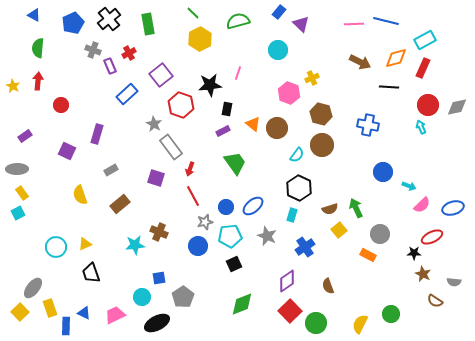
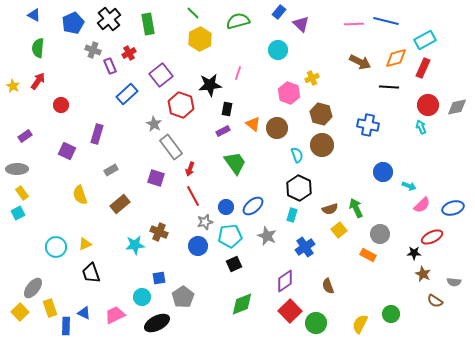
red arrow at (38, 81): rotated 30 degrees clockwise
cyan semicircle at (297, 155): rotated 56 degrees counterclockwise
purple diamond at (287, 281): moved 2 px left
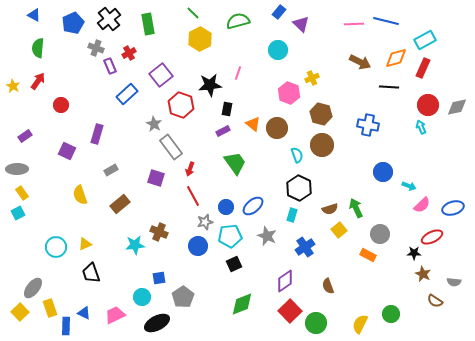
gray cross at (93, 50): moved 3 px right, 2 px up
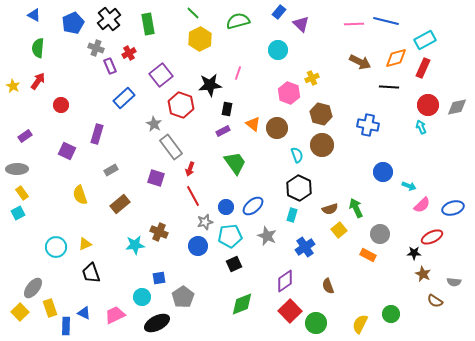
blue rectangle at (127, 94): moved 3 px left, 4 px down
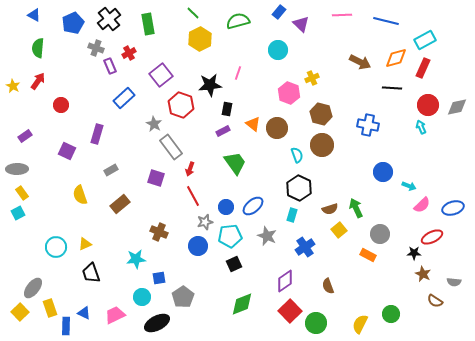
pink line at (354, 24): moved 12 px left, 9 px up
black line at (389, 87): moved 3 px right, 1 px down
cyan star at (135, 245): moved 1 px right, 14 px down
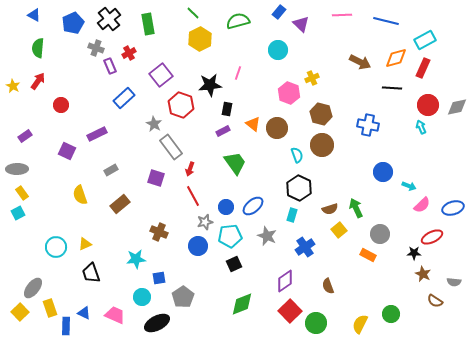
purple rectangle at (97, 134): rotated 48 degrees clockwise
pink trapezoid at (115, 315): rotated 50 degrees clockwise
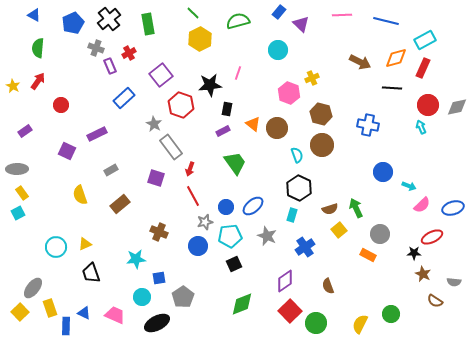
purple rectangle at (25, 136): moved 5 px up
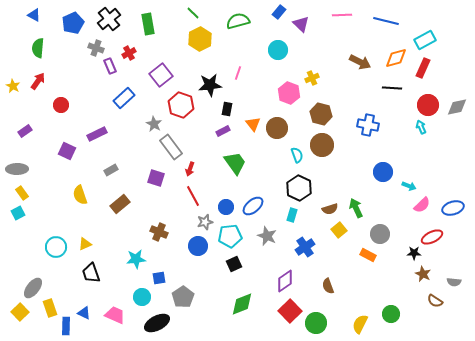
orange triangle at (253, 124): rotated 14 degrees clockwise
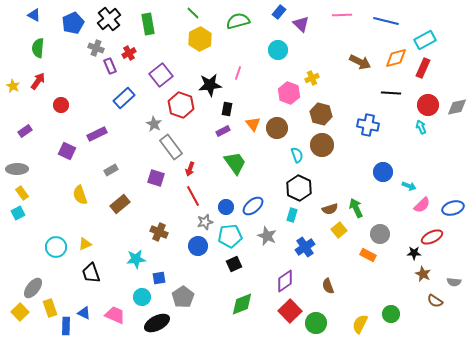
black line at (392, 88): moved 1 px left, 5 px down
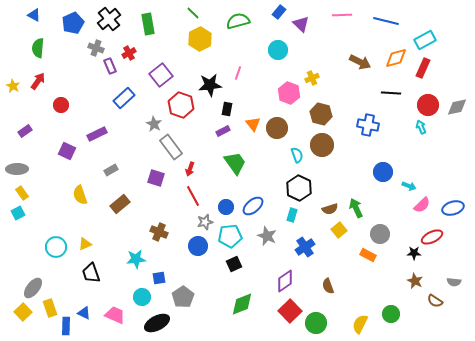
brown star at (423, 274): moved 8 px left, 7 px down
yellow square at (20, 312): moved 3 px right
